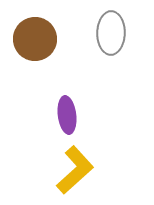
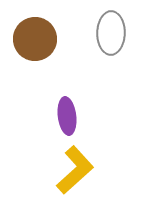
purple ellipse: moved 1 px down
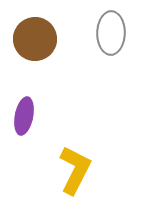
purple ellipse: moved 43 px left; rotated 18 degrees clockwise
yellow L-shape: rotated 21 degrees counterclockwise
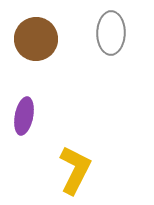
brown circle: moved 1 px right
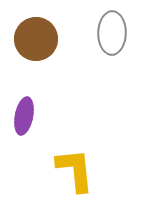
gray ellipse: moved 1 px right
yellow L-shape: rotated 33 degrees counterclockwise
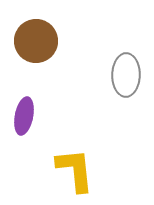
gray ellipse: moved 14 px right, 42 px down
brown circle: moved 2 px down
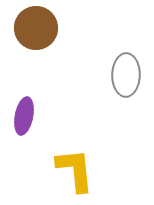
brown circle: moved 13 px up
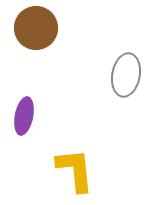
gray ellipse: rotated 9 degrees clockwise
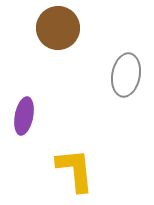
brown circle: moved 22 px right
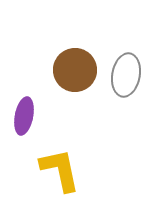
brown circle: moved 17 px right, 42 px down
yellow L-shape: moved 15 px left; rotated 6 degrees counterclockwise
